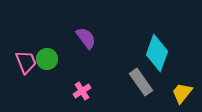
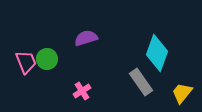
purple semicircle: rotated 70 degrees counterclockwise
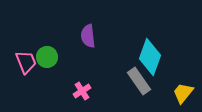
purple semicircle: moved 2 px right, 2 px up; rotated 80 degrees counterclockwise
cyan diamond: moved 7 px left, 4 px down
green circle: moved 2 px up
gray rectangle: moved 2 px left, 1 px up
yellow trapezoid: moved 1 px right
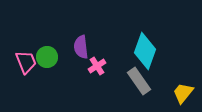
purple semicircle: moved 7 px left, 11 px down
cyan diamond: moved 5 px left, 6 px up
pink cross: moved 15 px right, 25 px up
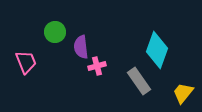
cyan diamond: moved 12 px right, 1 px up
green circle: moved 8 px right, 25 px up
pink cross: rotated 18 degrees clockwise
